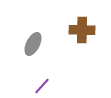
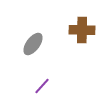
gray ellipse: rotated 10 degrees clockwise
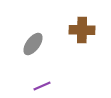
purple line: rotated 24 degrees clockwise
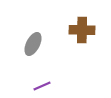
gray ellipse: rotated 10 degrees counterclockwise
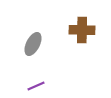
purple line: moved 6 px left
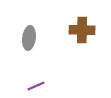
gray ellipse: moved 4 px left, 6 px up; rotated 20 degrees counterclockwise
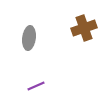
brown cross: moved 2 px right, 2 px up; rotated 20 degrees counterclockwise
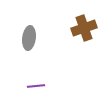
purple line: rotated 18 degrees clockwise
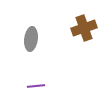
gray ellipse: moved 2 px right, 1 px down
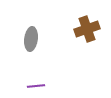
brown cross: moved 3 px right, 1 px down
